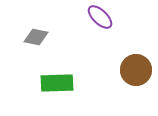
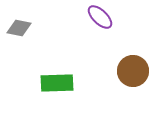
gray diamond: moved 17 px left, 9 px up
brown circle: moved 3 px left, 1 px down
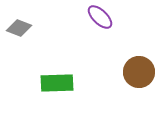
gray diamond: rotated 10 degrees clockwise
brown circle: moved 6 px right, 1 px down
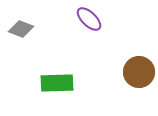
purple ellipse: moved 11 px left, 2 px down
gray diamond: moved 2 px right, 1 px down
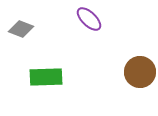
brown circle: moved 1 px right
green rectangle: moved 11 px left, 6 px up
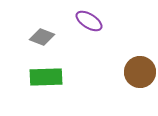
purple ellipse: moved 2 px down; rotated 12 degrees counterclockwise
gray diamond: moved 21 px right, 8 px down
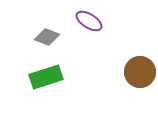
gray diamond: moved 5 px right
green rectangle: rotated 16 degrees counterclockwise
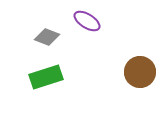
purple ellipse: moved 2 px left
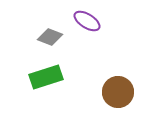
gray diamond: moved 3 px right
brown circle: moved 22 px left, 20 px down
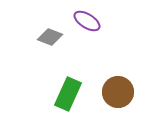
green rectangle: moved 22 px right, 17 px down; rotated 48 degrees counterclockwise
